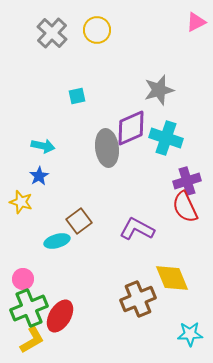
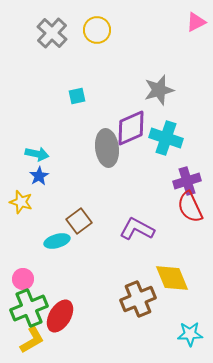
cyan arrow: moved 6 px left, 8 px down
red semicircle: moved 5 px right
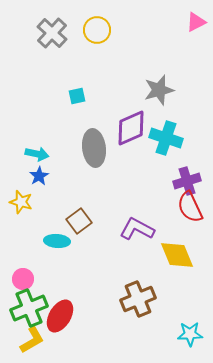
gray ellipse: moved 13 px left
cyan ellipse: rotated 20 degrees clockwise
yellow diamond: moved 5 px right, 23 px up
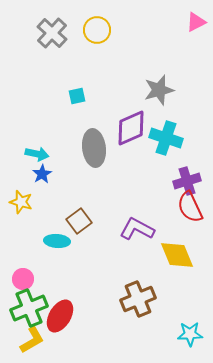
blue star: moved 3 px right, 2 px up
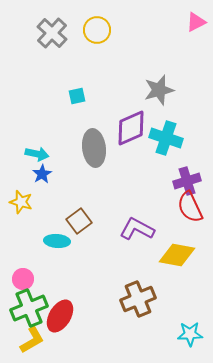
yellow diamond: rotated 57 degrees counterclockwise
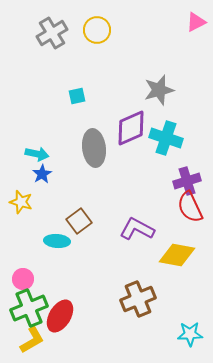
gray cross: rotated 16 degrees clockwise
